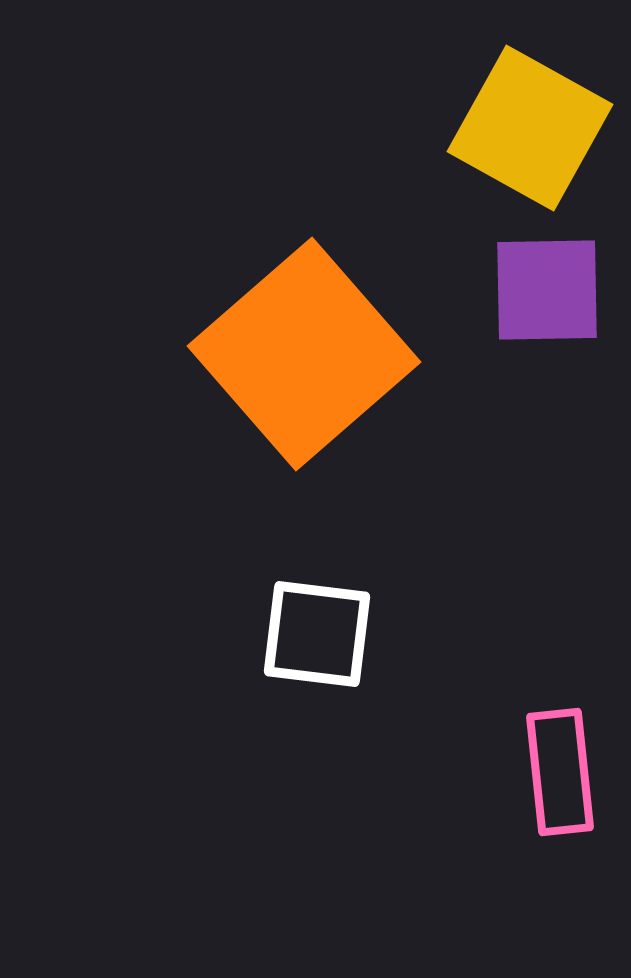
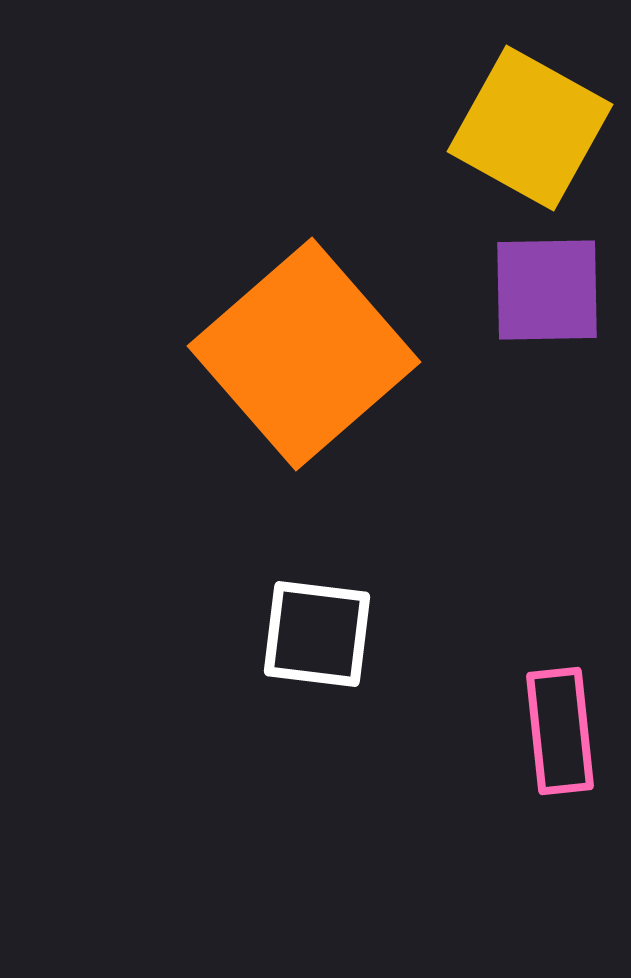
pink rectangle: moved 41 px up
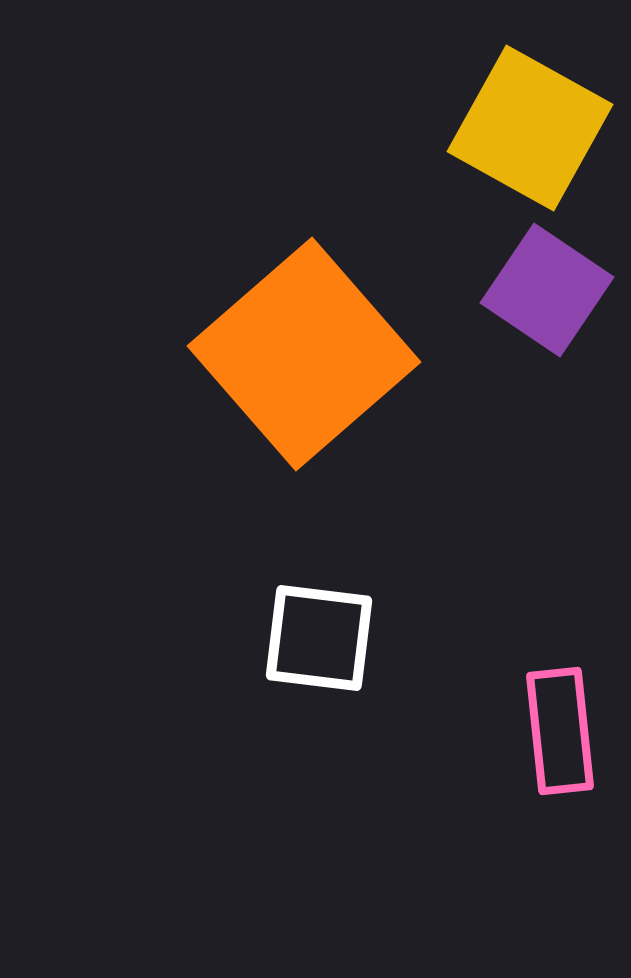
purple square: rotated 35 degrees clockwise
white square: moved 2 px right, 4 px down
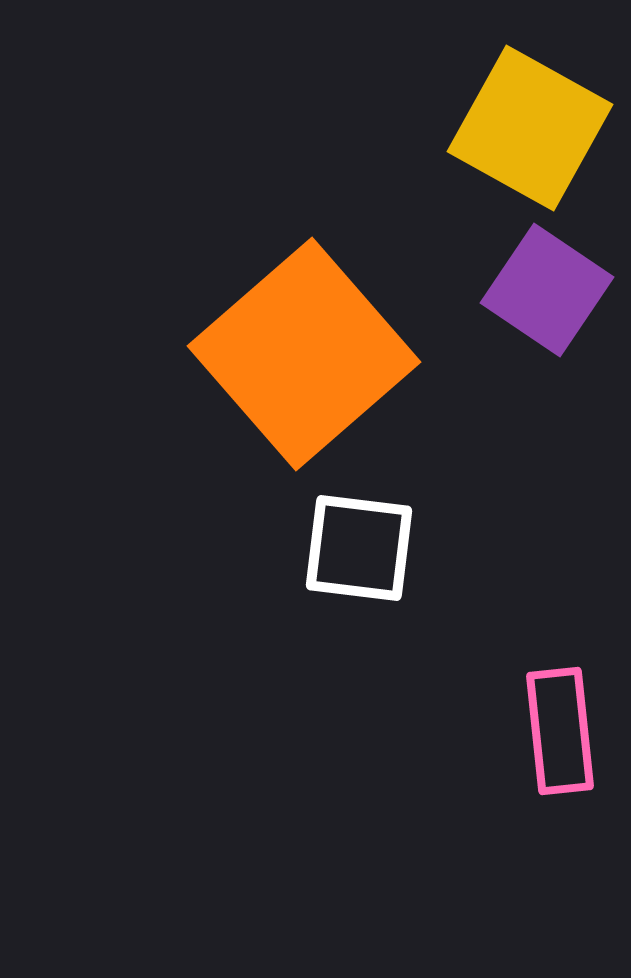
white square: moved 40 px right, 90 px up
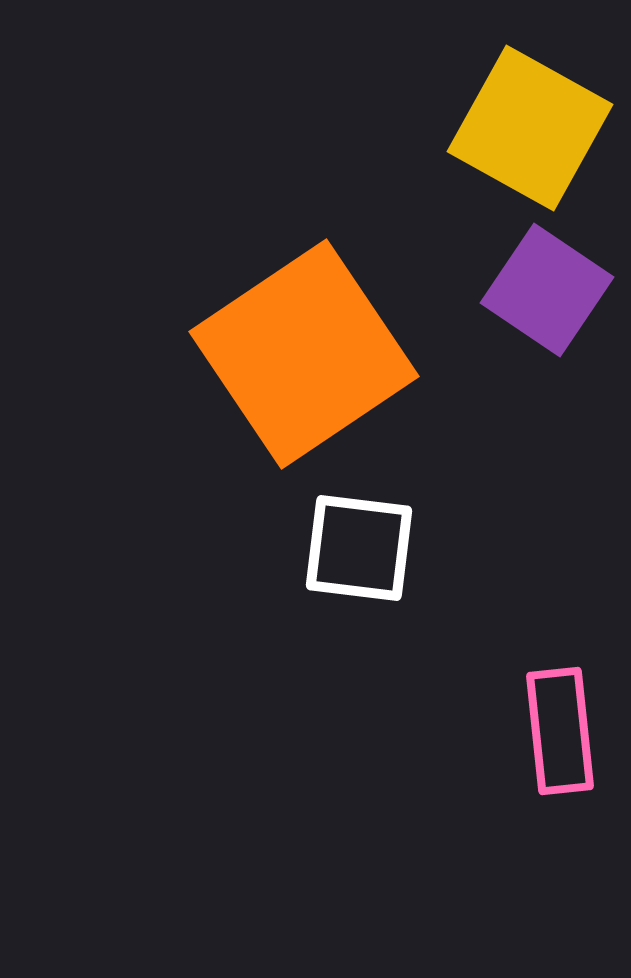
orange square: rotated 7 degrees clockwise
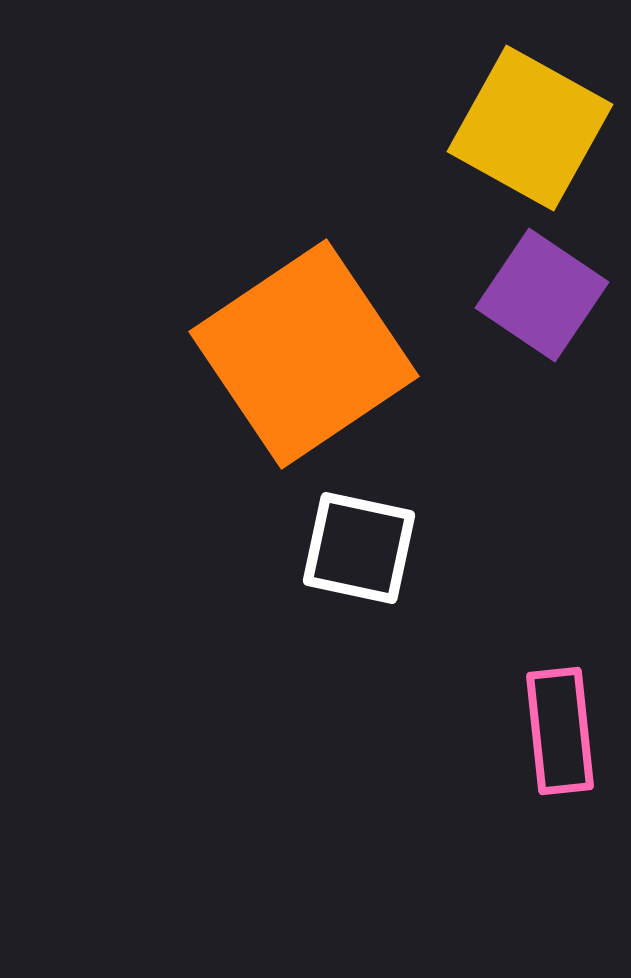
purple square: moved 5 px left, 5 px down
white square: rotated 5 degrees clockwise
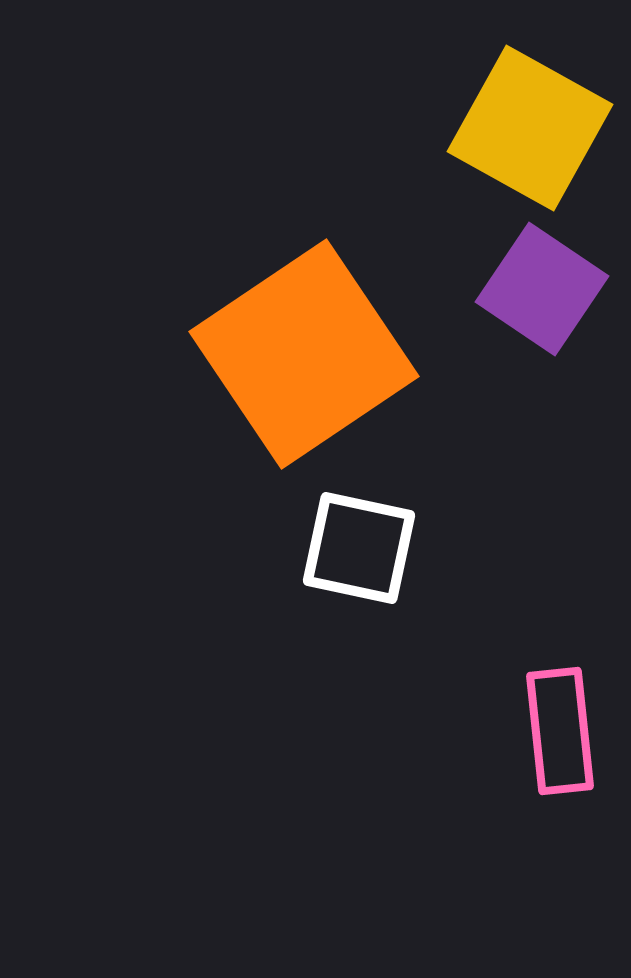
purple square: moved 6 px up
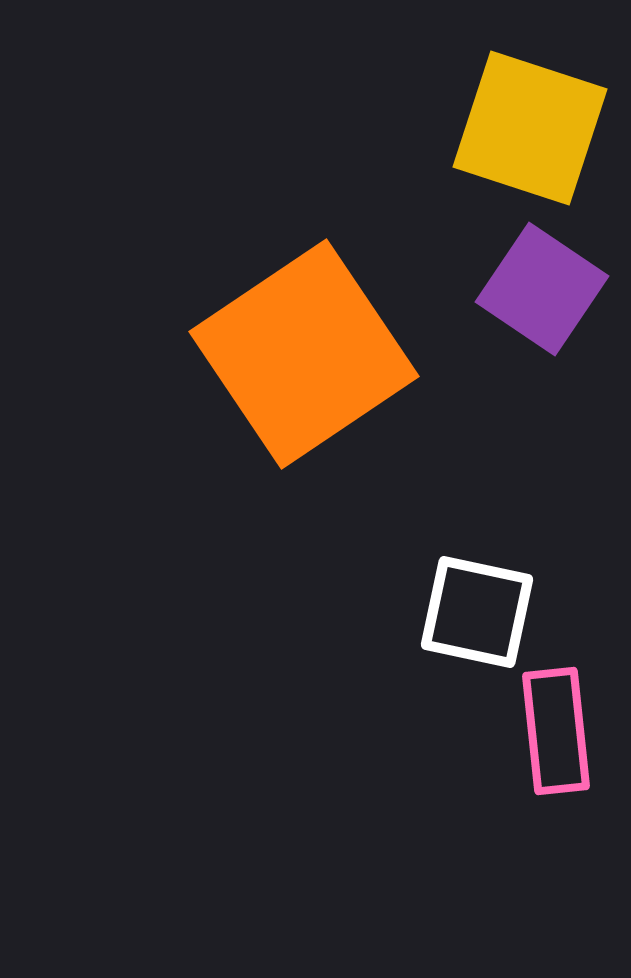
yellow square: rotated 11 degrees counterclockwise
white square: moved 118 px right, 64 px down
pink rectangle: moved 4 px left
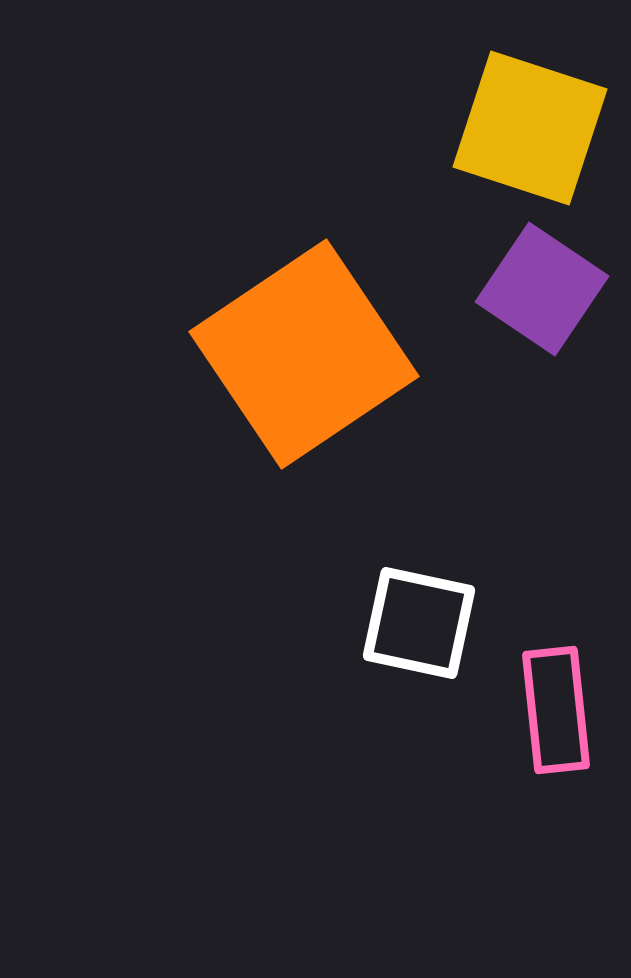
white square: moved 58 px left, 11 px down
pink rectangle: moved 21 px up
